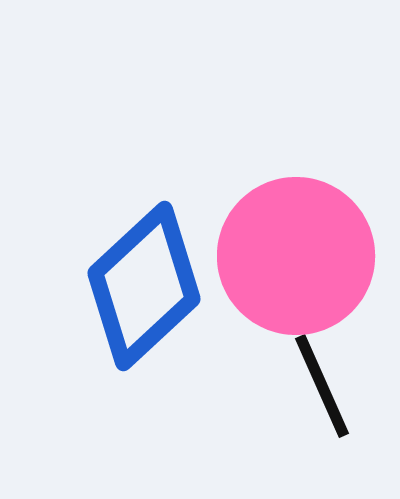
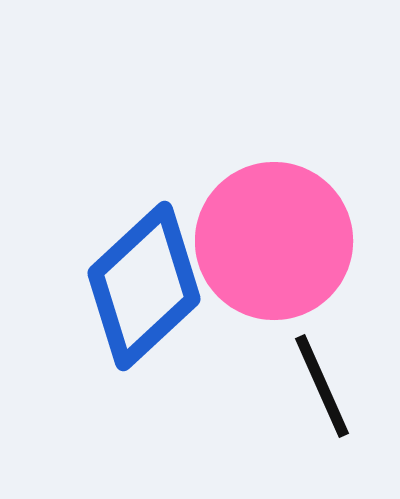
pink circle: moved 22 px left, 15 px up
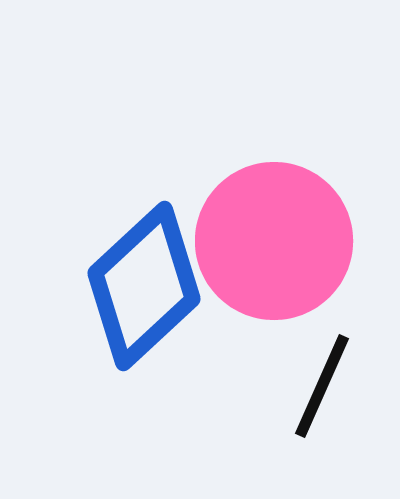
black line: rotated 48 degrees clockwise
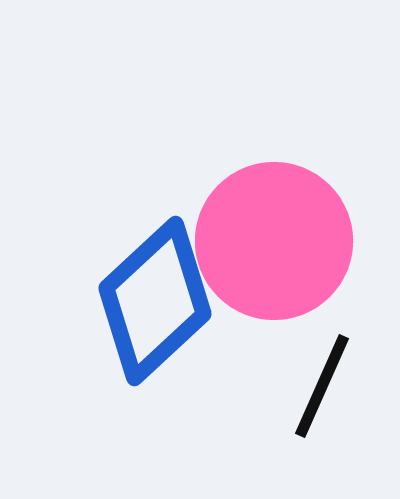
blue diamond: moved 11 px right, 15 px down
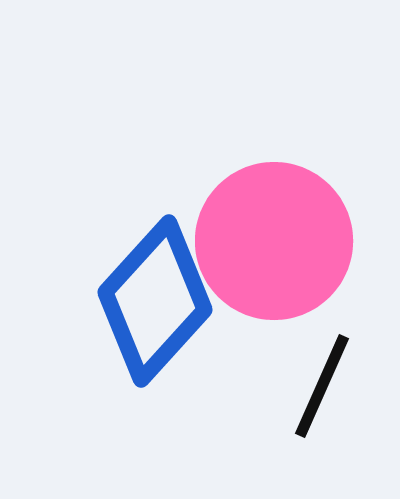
blue diamond: rotated 5 degrees counterclockwise
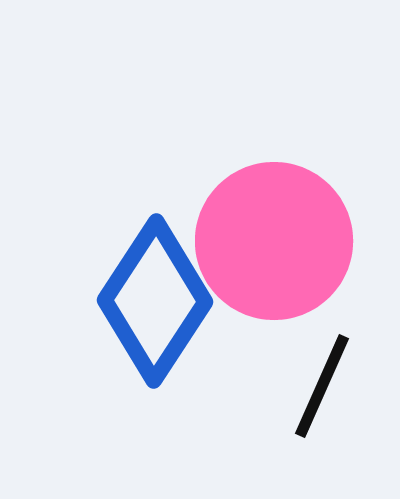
blue diamond: rotated 9 degrees counterclockwise
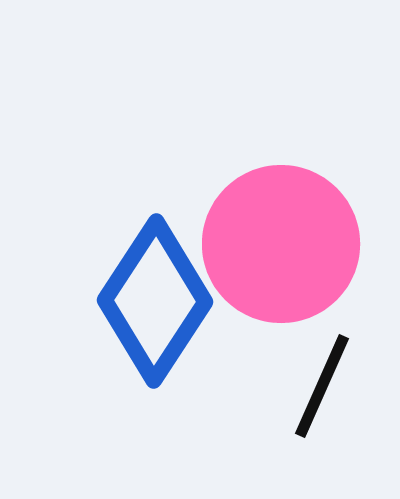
pink circle: moved 7 px right, 3 px down
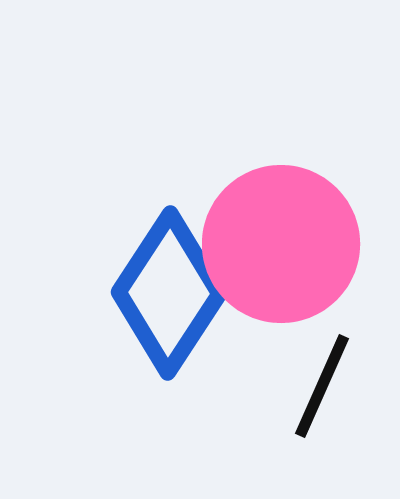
blue diamond: moved 14 px right, 8 px up
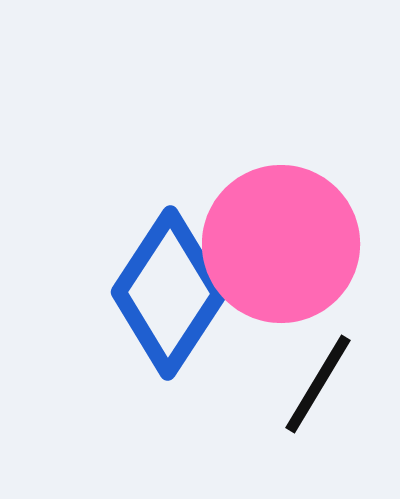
black line: moved 4 px left, 2 px up; rotated 7 degrees clockwise
